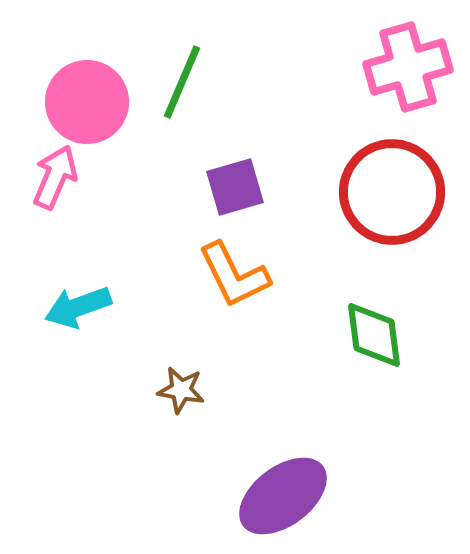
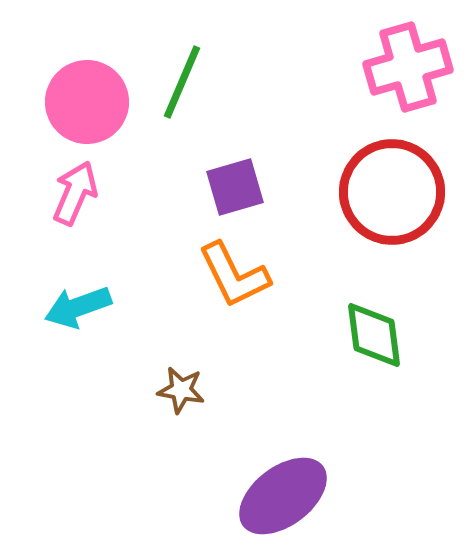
pink arrow: moved 20 px right, 16 px down
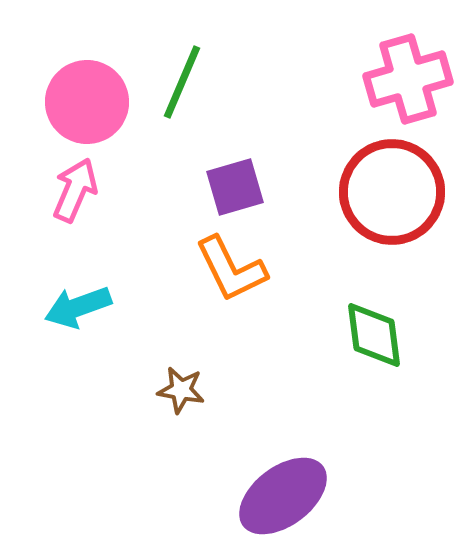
pink cross: moved 12 px down
pink arrow: moved 3 px up
orange L-shape: moved 3 px left, 6 px up
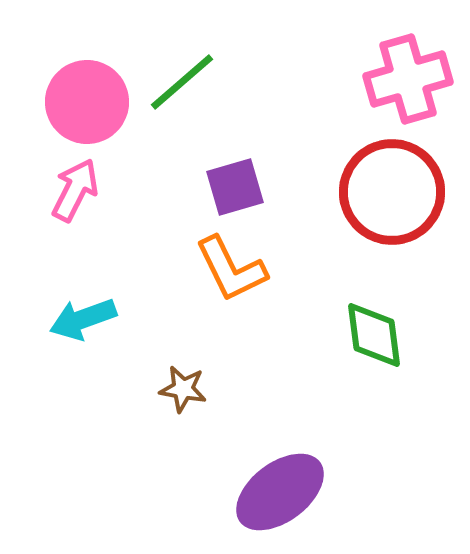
green line: rotated 26 degrees clockwise
pink arrow: rotated 4 degrees clockwise
cyan arrow: moved 5 px right, 12 px down
brown star: moved 2 px right, 1 px up
purple ellipse: moved 3 px left, 4 px up
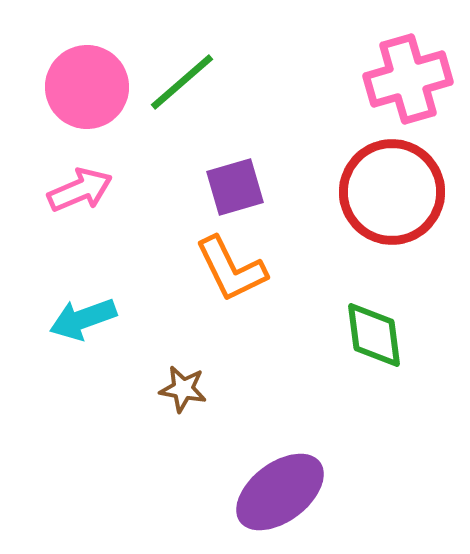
pink circle: moved 15 px up
pink arrow: moved 5 px right; rotated 40 degrees clockwise
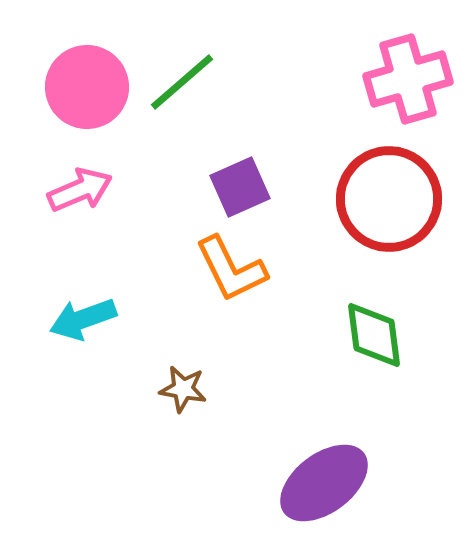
purple square: moved 5 px right; rotated 8 degrees counterclockwise
red circle: moved 3 px left, 7 px down
purple ellipse: moved 44 px right, 9 px up
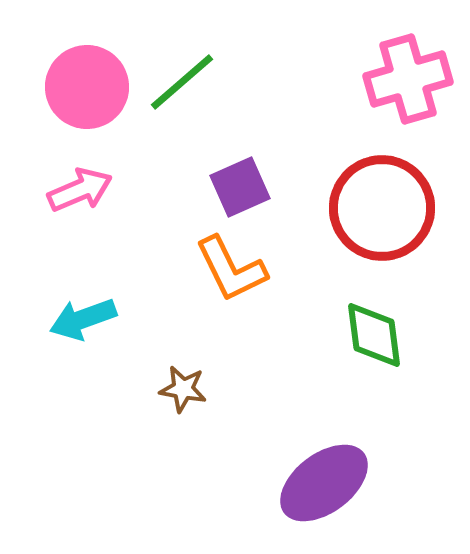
red circle: moved 7 px left, 9 px down
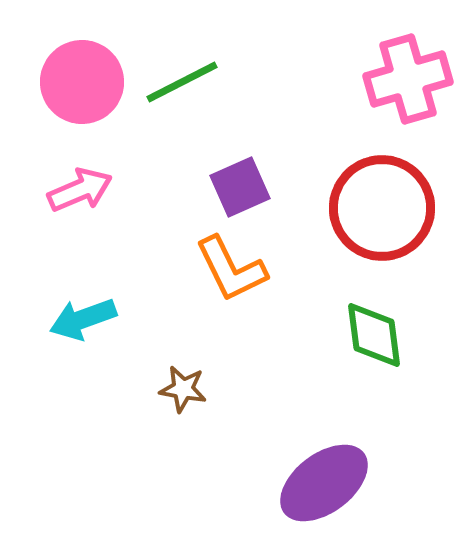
green line: rotated 14 degrees clockwise
pink circle: moved 5 px left, 5 px up
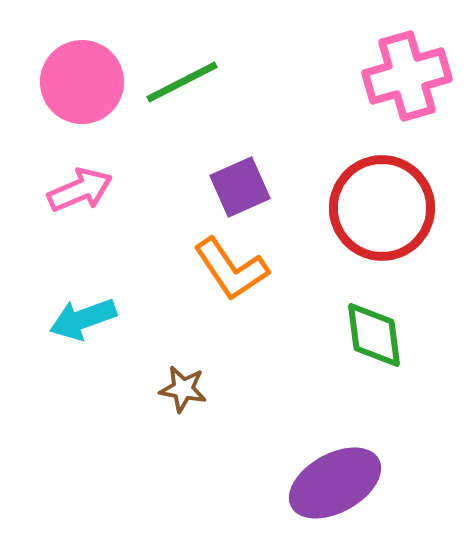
pink cross: moved 1 px left, 3 px up
orange L-shape: rotated 8 degrees counterclockwise
purple ellipse: moved 11 px right; rotated 8 degrees clockwise
